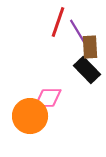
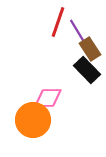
brown rectangle: moved 2 px down; rotated 30 degrees counterclockwise
orange circle: moved 3 px right, 4 px down
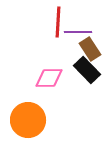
red line: rotated 16 degrees counterclockwise
purple line: rotated 60 degrees counterclockwise
pink diamond: moved 1 px right, 20 px up
orange circle: moved 5 px left
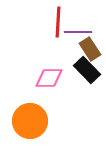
orange circle: moved 2 px right, 1 px down
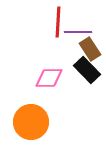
orange circle: moved 1 px right, 1 px down
